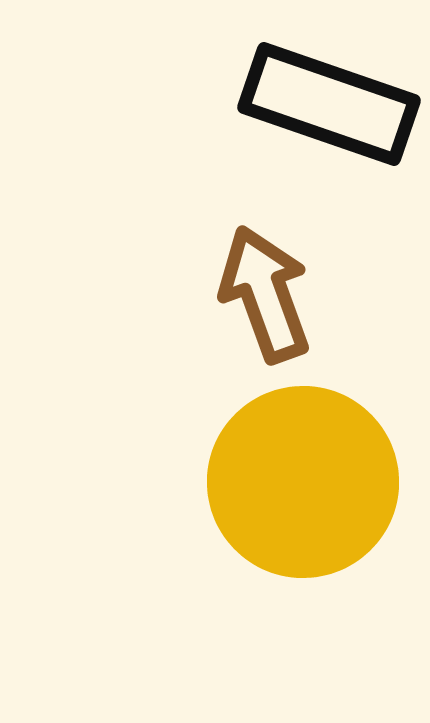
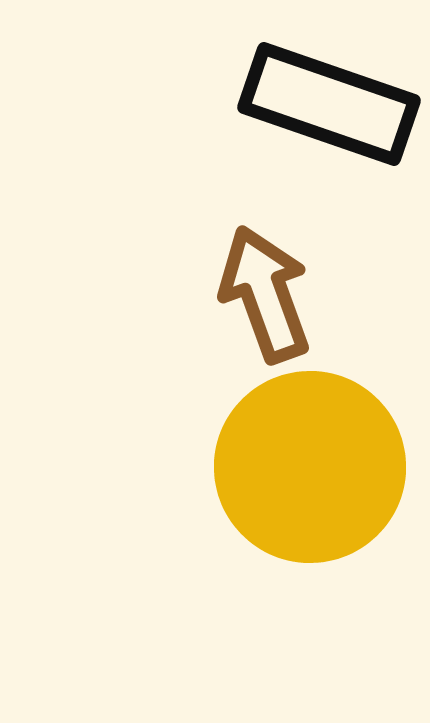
yellow circle: moved 7 px right, 15 px up
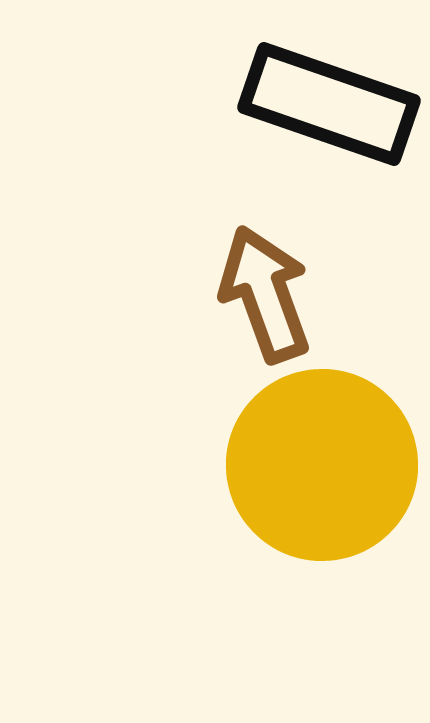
yellow circle: moved 12 px right, 2 px up
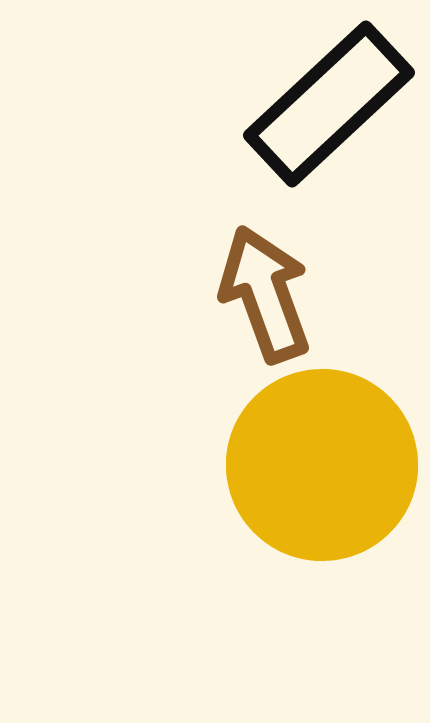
black rectangle: rotated 62 degrees counterclockwise
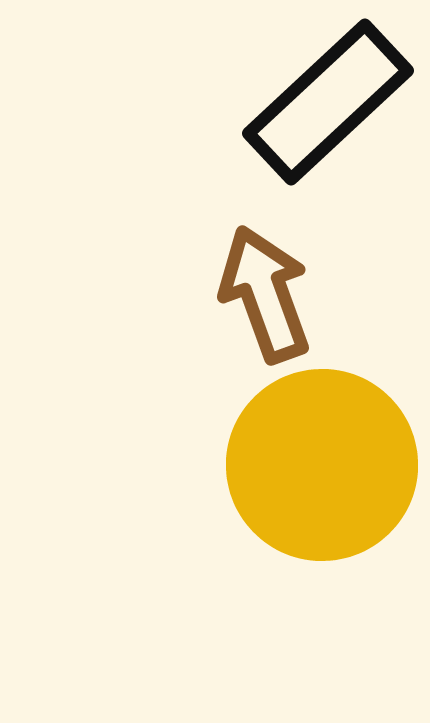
black rectangle: moved 1 px left, 2 px up
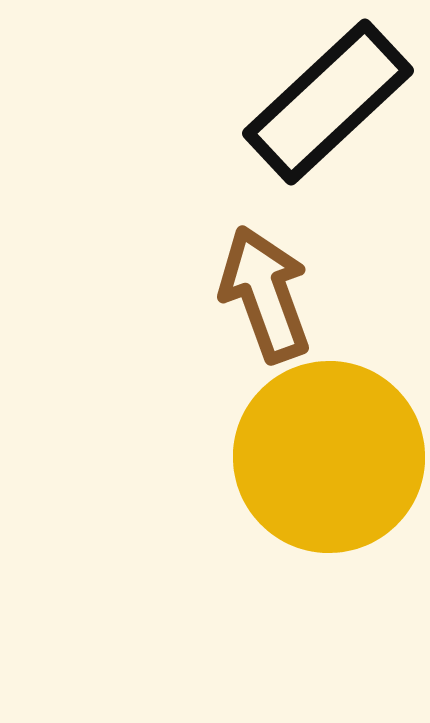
yellow circle: moved 7 px right, 8 px up
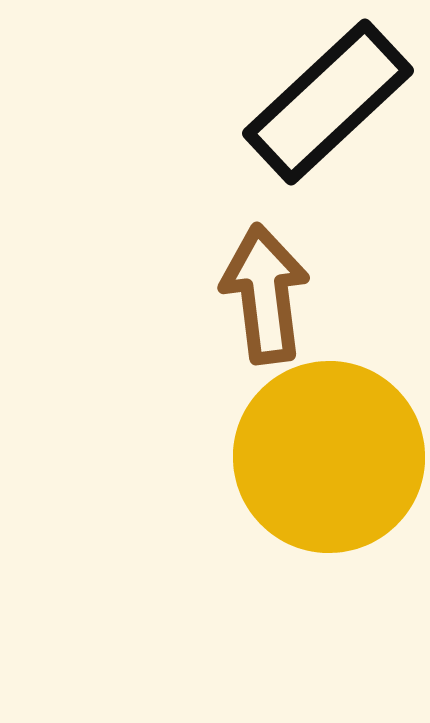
brown arrow: rotated 13 degrees clockwise
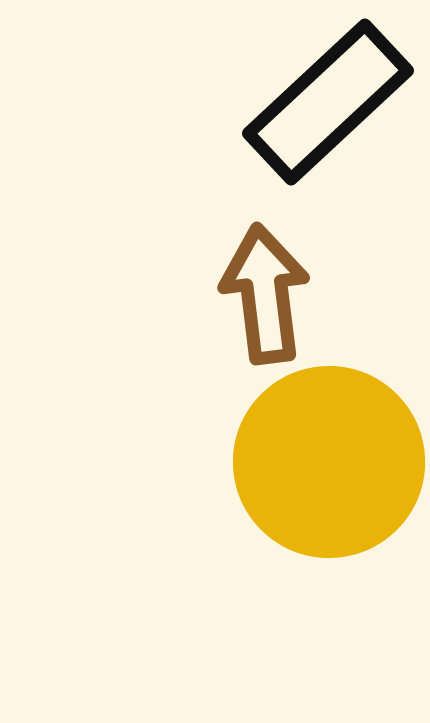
yellow circle: moved 5 px down
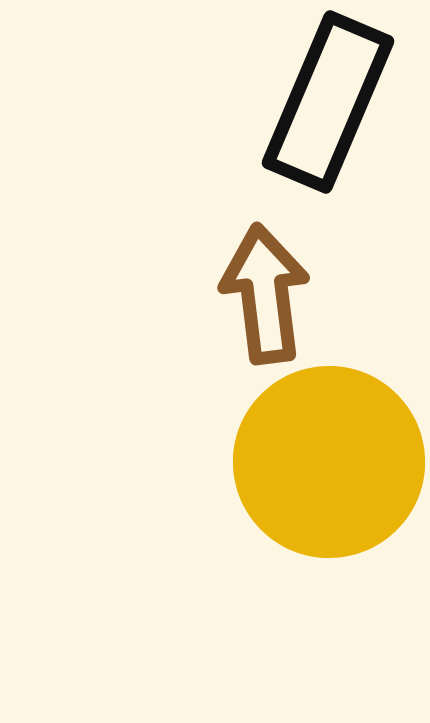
black rectangle: rotated 24 degrees counterclockwise
